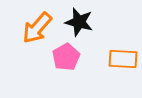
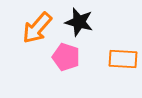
pink pentagon: rotated 24 degrees counterclockwise
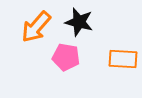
orange arrow: moved 1 px left, 1 px up
pink pentagon: rotated 8 degrees counterclockwise
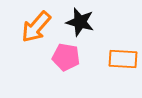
black star: moved 1 px right
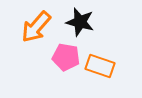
orange rectangle: moved 23 px left, 7 px down; rotated 16 degrees clockwise
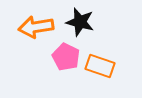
orange arrow: rotated 40 degrees clockwise
pink pentagon: rotated 16 degrees clockwise
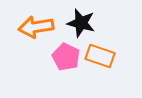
black star: moved 1 px right, 1 px down
orange rectangle: moved 10 px up
